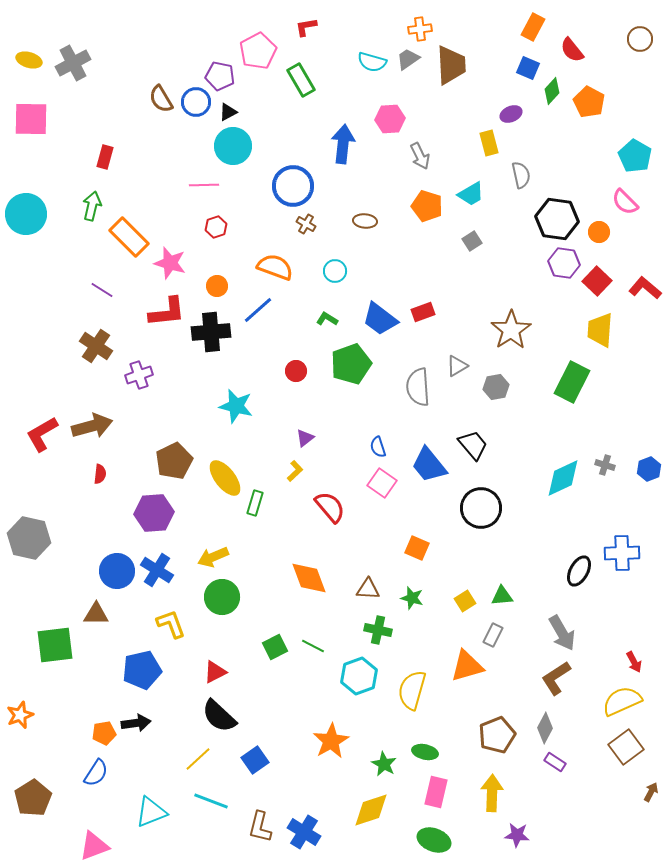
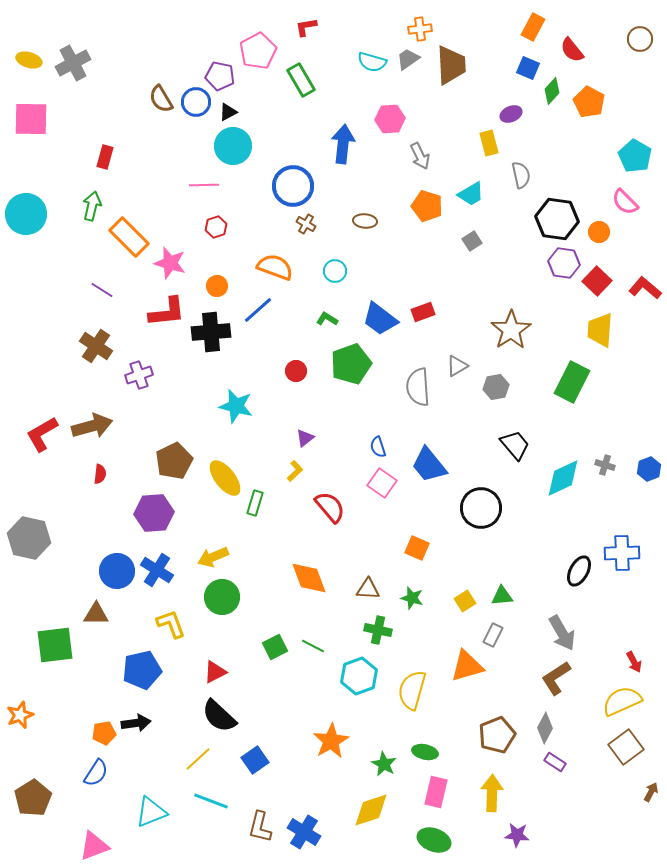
black trapezoid at (473, 445): moved 42 px right
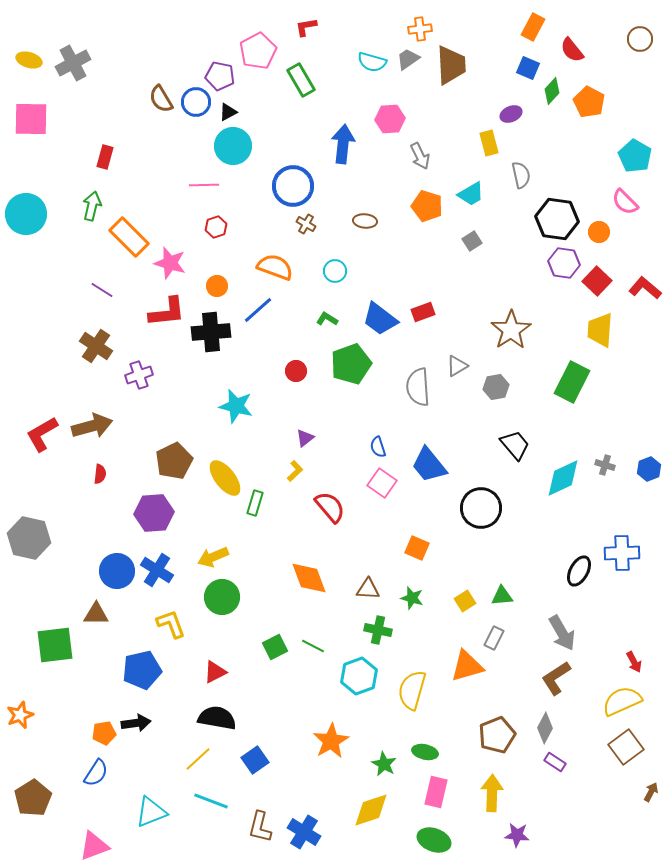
gray rectangle at (493, 635): moved 1 px right, 3 px down
black semicircle at (219, 716): moved 2 px left, 2 px down; rotated 147 degrees clockwise
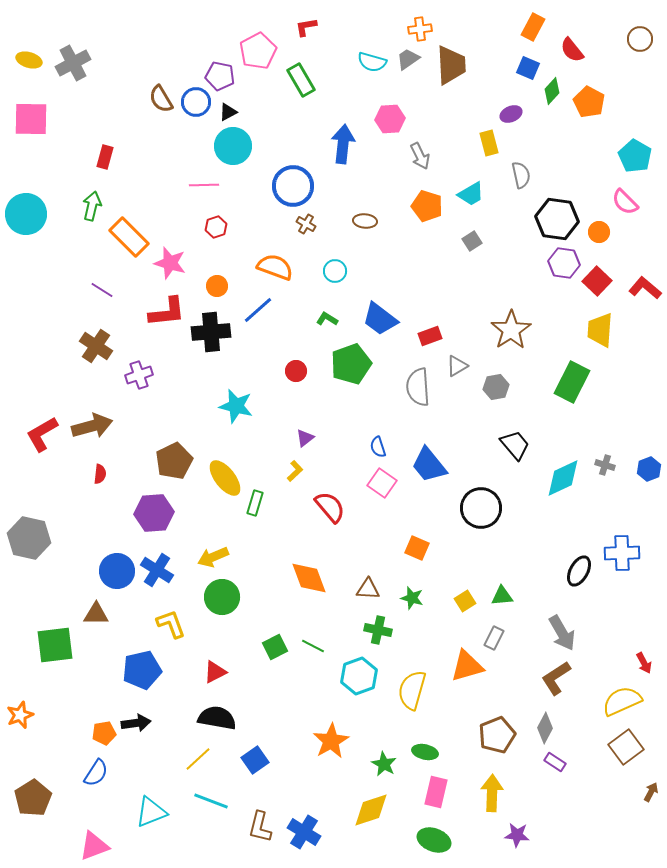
red rectangle at (423, 312): moved 7 px right, 24 px down
red arrow at (634, 662): moved 10 px right, 1 px down
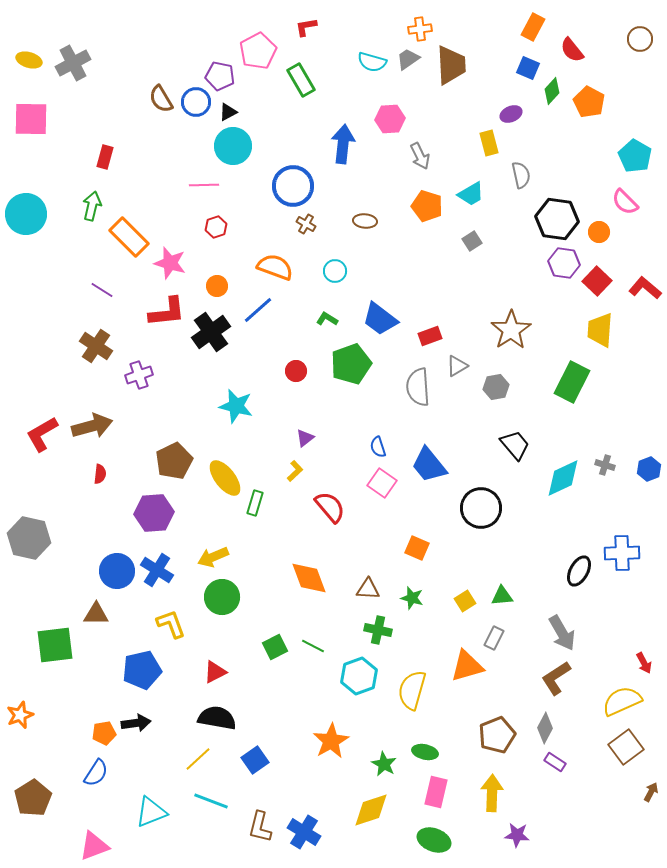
black cross at (211, 332): rotated 30 degrees counterclockwise
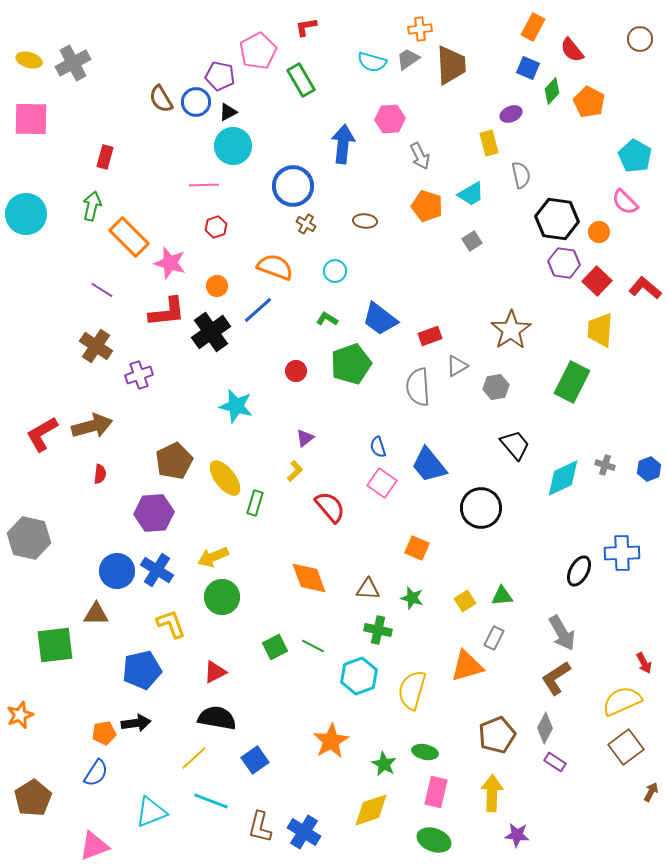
yellow line at (198, 759): moved 4 px left, 1 px up
